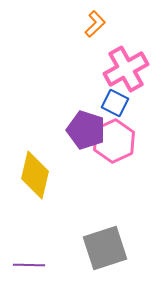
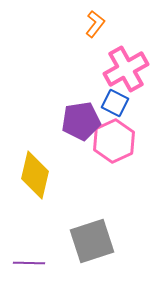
orange L-shape: rotated 8 degrees counterclockwise
purple pentagon: moved 5 px left, 9 px up; rotated 27 degrees counterclockwise
gray square: moved 13 px left, 7 px up
purple line: moved 2 px up
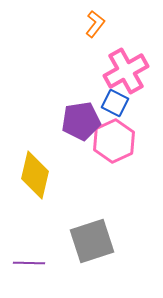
pink cross: moved 2 px down
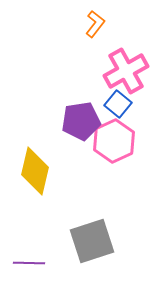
blue square: moved 3 px right, 1 px down; rotated 12 degrees clockwise
yellow diamond: moved 4 px up
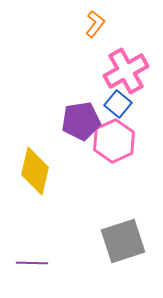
gray square: moved 31 px right
purple line: moved 3 px right
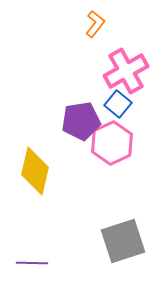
pink hexagon: moved 2 px left, 2 px down
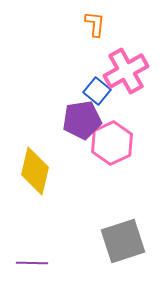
orange L-shape: rotated 32 degrees counterclockwise
blue square: moved 21 px left, 13 px up
purple pentagon: moved 1 px right, 1 px up
